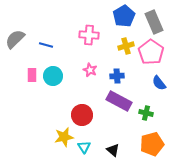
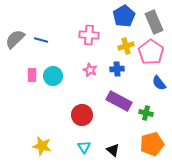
blue line: moved 5 px left, 5 px up
blue cross: moved 7 px up
yellow star: moved 22 px left, 9 px down; rotated 24 degrees clockwise
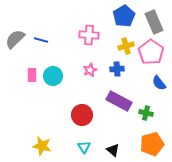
pink star: rotated 24 degrees clockwise
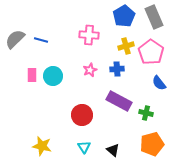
gray rectangle: moved 5 px up
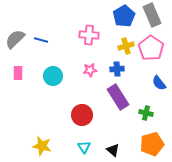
gray rectangle: moved 2 px left, 2 px up
pink pentagon: moved 4 px up
pink star: rotated 16 degrees clockwise
pink rectangle: moved 14 px left, 2 px up
purple rectangle: moved 1 px left, 4 px up; rotated 30 degrees clockwise
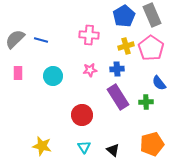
green cross: moved 11 px up; rotated 16 degrees counterclockwise
